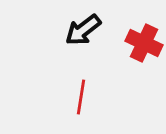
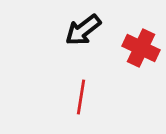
red cross: moved 3 px left, 5 px down
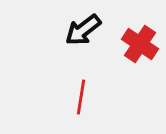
red cross: moved 1 px left, 4 px up; rotated 9 degrees clockwise
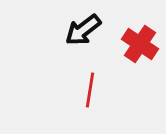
red line: moved 9 px right, 7 px up
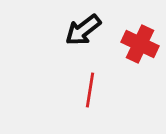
red cross: rotated 9 degrees counterclockwise
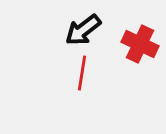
red line: moved 8 px left, 17 px up
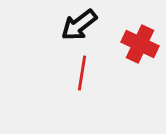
black arrow: moved 4 px left, 5 px up
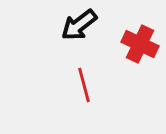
red line: moved 2 px right, 12 px down; rotated 24 degrees counterclockwise
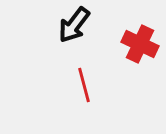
black arrow: moved 5 px left; rotated 15 degrees counterclockwise
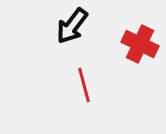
black arrow: moved 2 px left, 1 px down
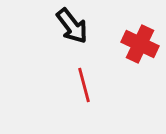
black arrow: rotated 75 degrees counterclockwise
